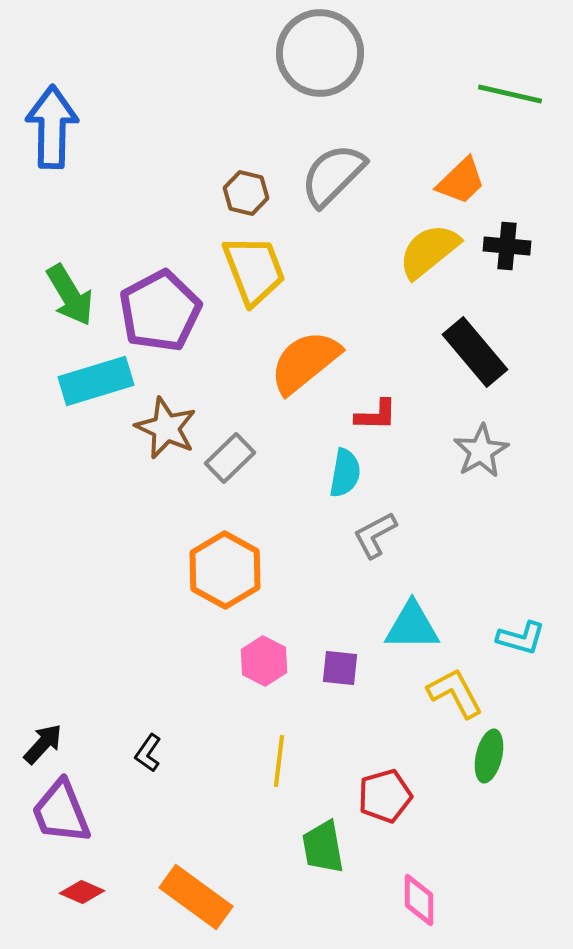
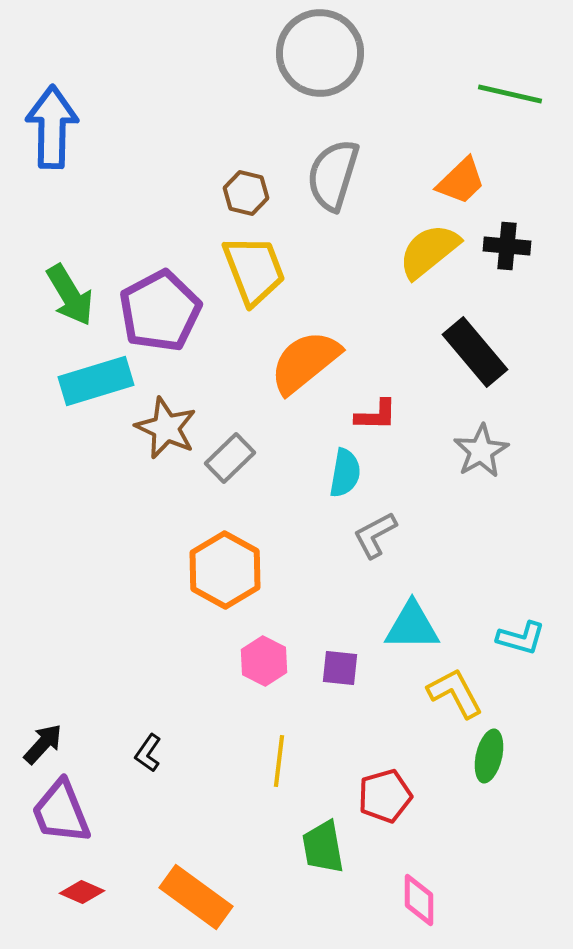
gray semicircle: rotated 28 degrees counterclockwise
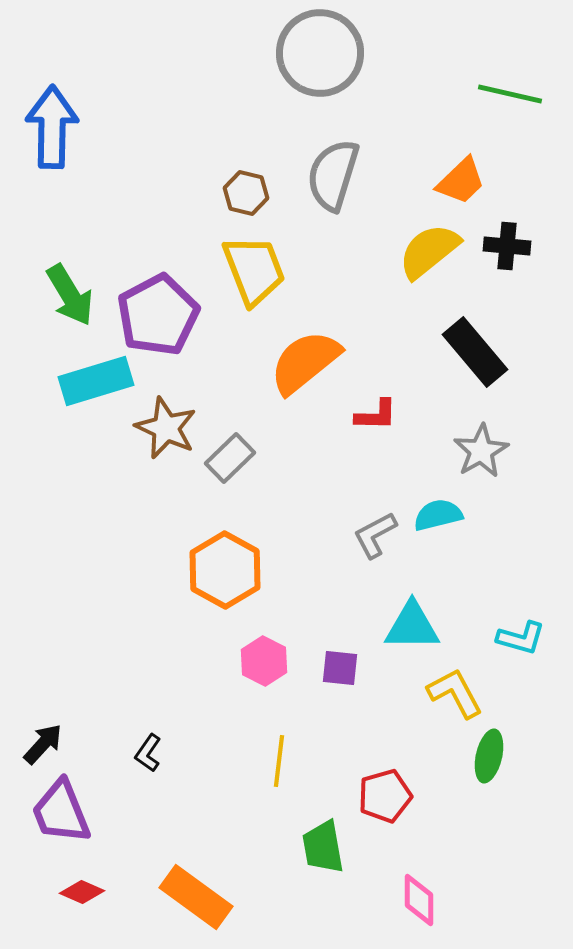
purple pentagon: moved 2 px left, 4 px down
cyan semicircle: moved 93 px right, 42 px down; rotated 114 degrees counterclockwise
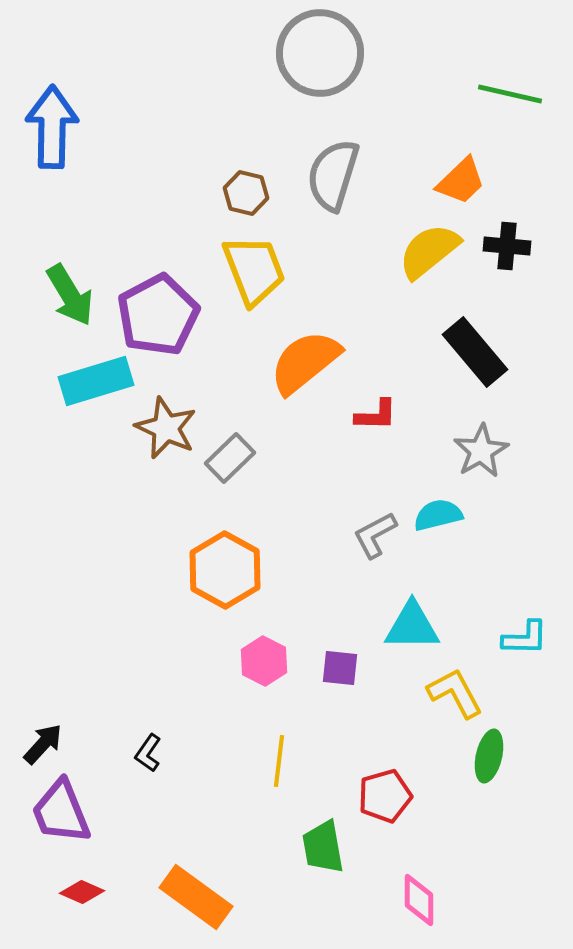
cyan L-shape: moved 4 px right; rotated 15 degrees counterclockwise
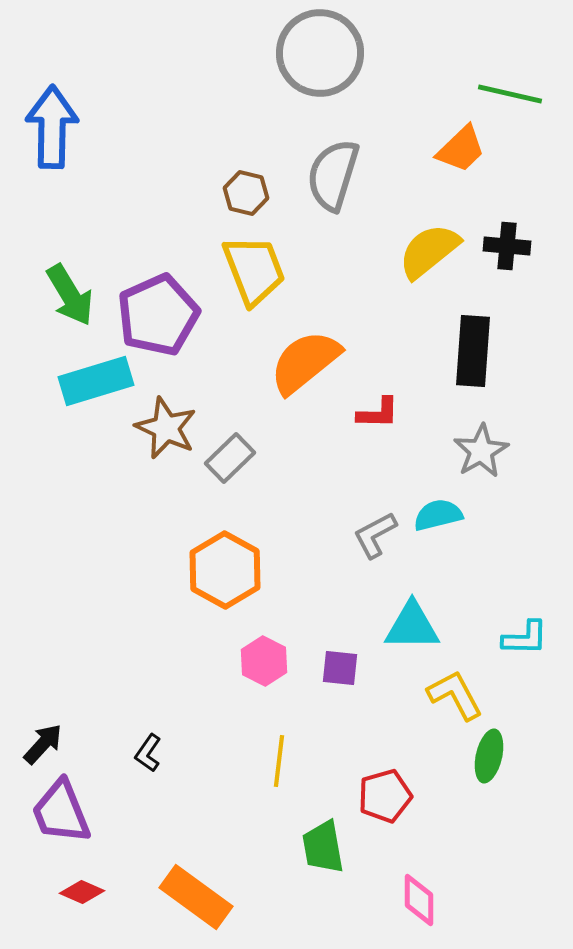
orange trapezoid: moved 32 px up
purple pentagon: rotated 4 degrees clockwise
black rectangle: moved 2 px left, 1 px up; rotated 44 degrees clockwise
red L-shape: moved 2 px right, 2 px up
yellow L-shape: moved 2 px down
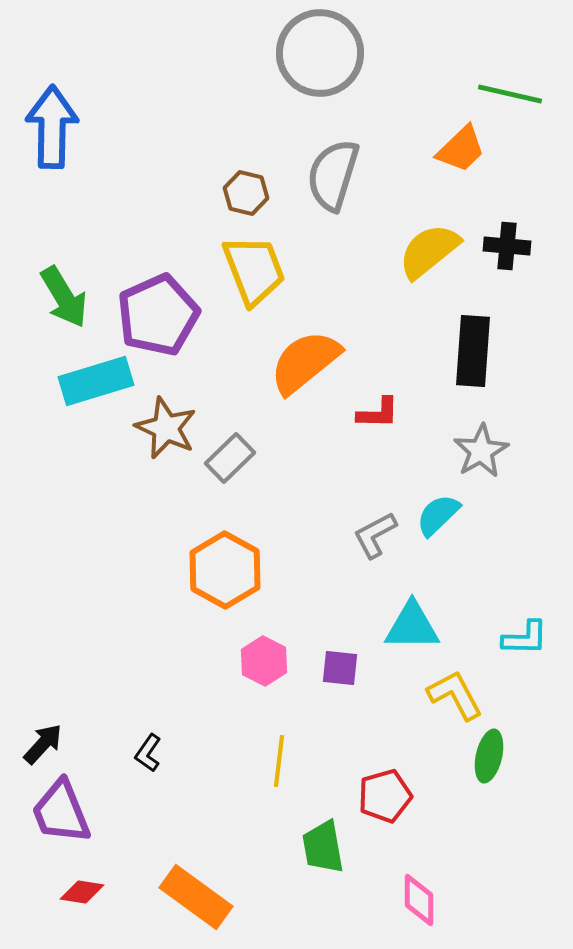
green arrow: moved 6 px left, 2 px down
cyan semicircle: rotated 30 degrees counterclockwise
red diamond: rotated 15 degrees counterclockwise
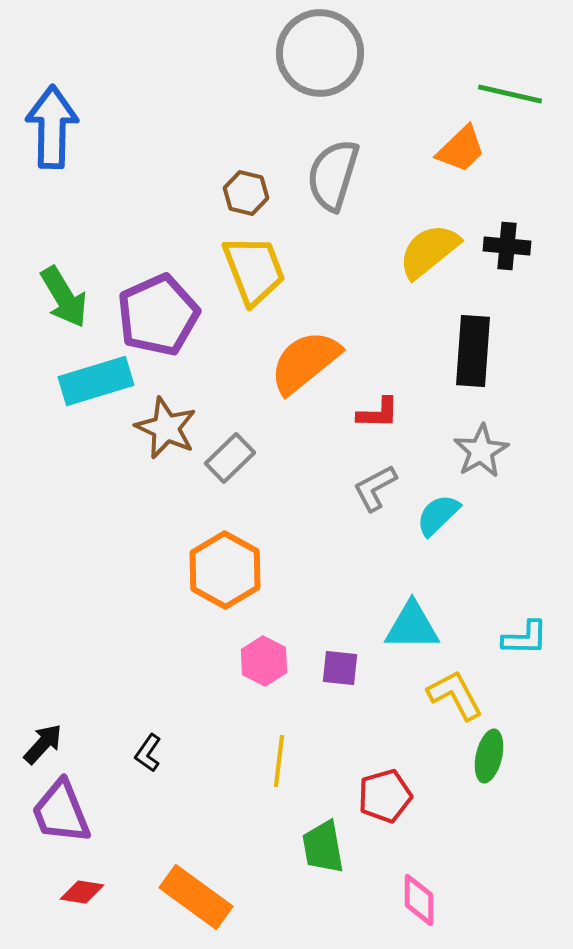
gray L-shape: moved 47 px up
